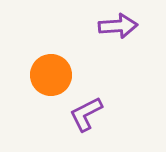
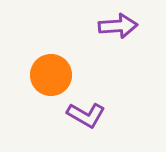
purple L-shape: moved 1 px down; rotated 123 degrees counterclockwise
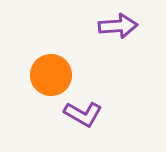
purple L-shape: moved 3 px left, 1 px up
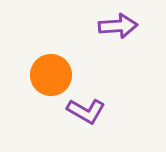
purple L-shape: moved 3 px right, 3 px up
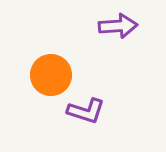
purple L-shape: rotated 12 degrees counterclockwise
